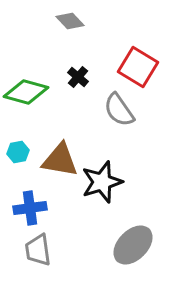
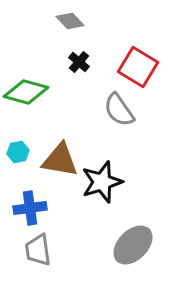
black cross: moved 1 px right, 15 px up
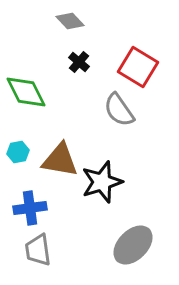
green diamond: rotated 48 degrees clockwise
